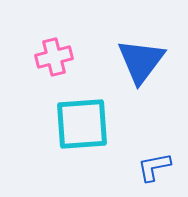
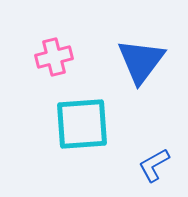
blue L-shape: moved 2 px up; rotated 18 degrees counterclockwise
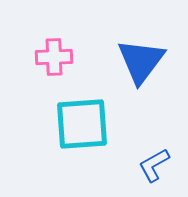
pink cross: rotated 12 degrees clockwise
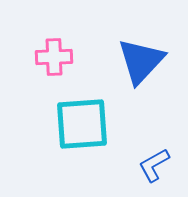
blue triangle: rotated 6 degrees clockwise
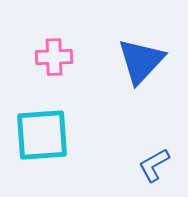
cyan square: moved 40 px left, 11 px down
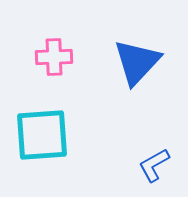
blue triangle: moved 4 px left, 1 px down
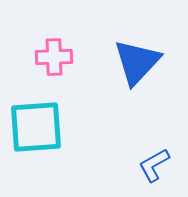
cyan square: moved 6 px left, 8 px up
